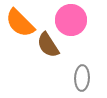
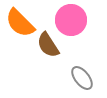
gray ellipse: rotated 40 degrees counterclockwise
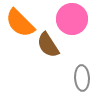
pink circle: moved 1 px right, 1 px up
gray ellipse: rotated 35 degrees clockwise
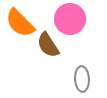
pink circle: moved 2 px left
gray ellipse: moved 1 px down
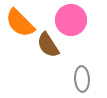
pink circle: moved 1 px right, 1 px down
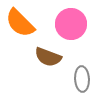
pink circle: moved 4 px down
brown semicircle: moved 12 px down; rotated 36 degrees counterclockwise
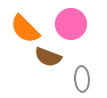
orange semicircle: moved 5 px right, 6 px down
